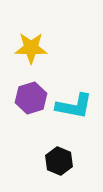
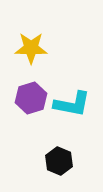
cyan L-shape: moved 2 px left, 2 px up
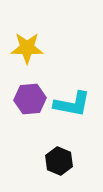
yellow star: moved 4 px left
purple hexagon: moved 1 px left, 1 px down; rotated 12 degrees clockwise
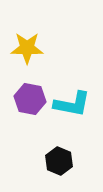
purple hexagon: rotated 16 degrees clockwise
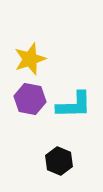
yellow star: moved 3 px right, 11 px down; rotated 20 degrees counterclockwise
cyan L-shape: moved 2 px right, 1 px down; rotated 12 degrees counterclockwise
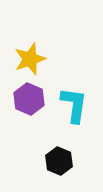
purple hexagon: moved 1 px left; rotated 12 degrees clockwise
cyan L-shape: rotated 81 degrees counterclockwise
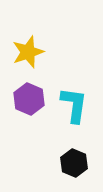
yellow star: moved 2 px left, 7 px up
black hexagon: moved 15 px right, 2 px down
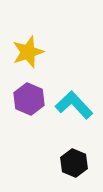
cyan L-shape: rotated 51 degrees counterclockwise
